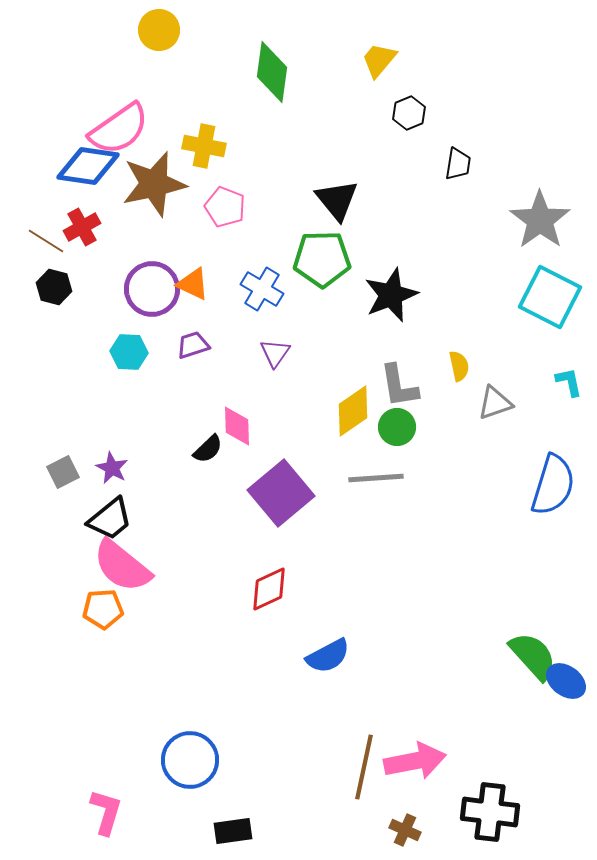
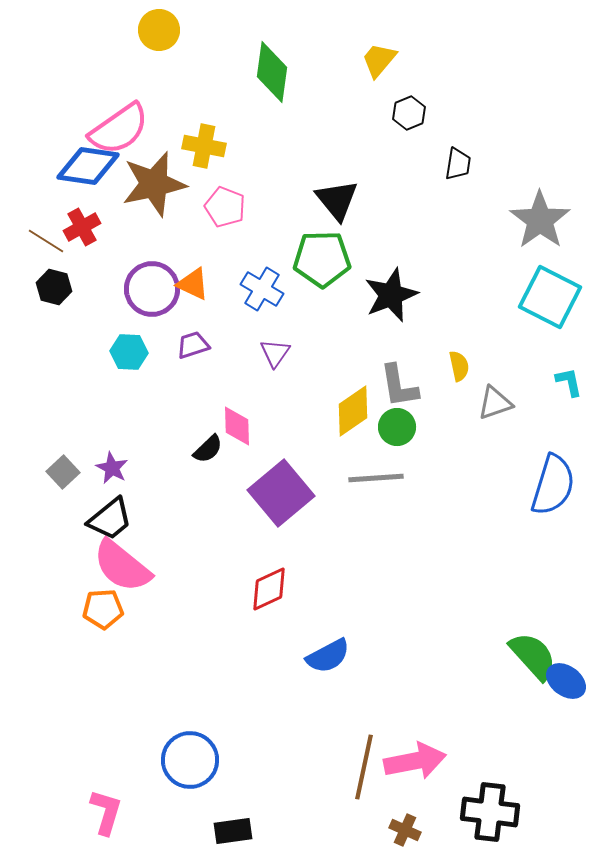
gray square at (63, 472): rotated 16 degrees counterclockwise
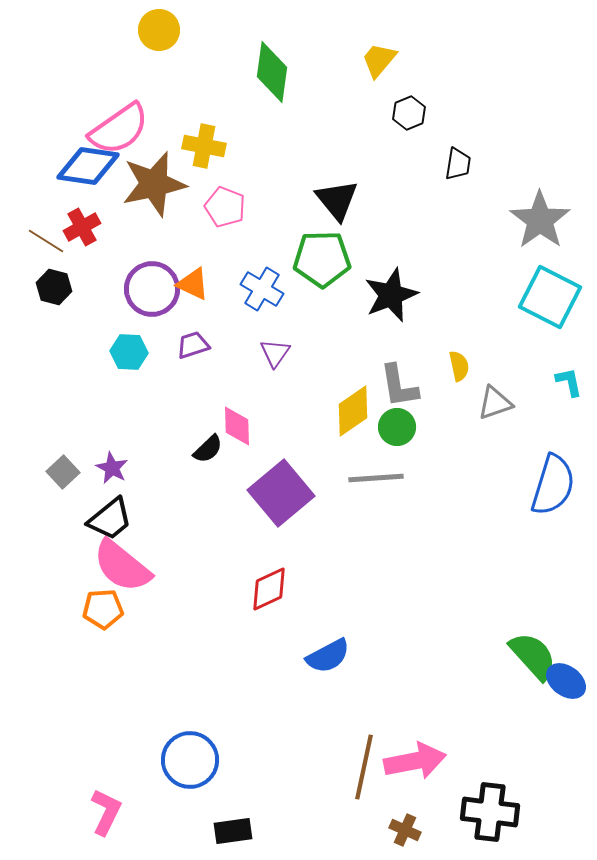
pink L-shape at (106, 812): rotated 9 degrees clockwise
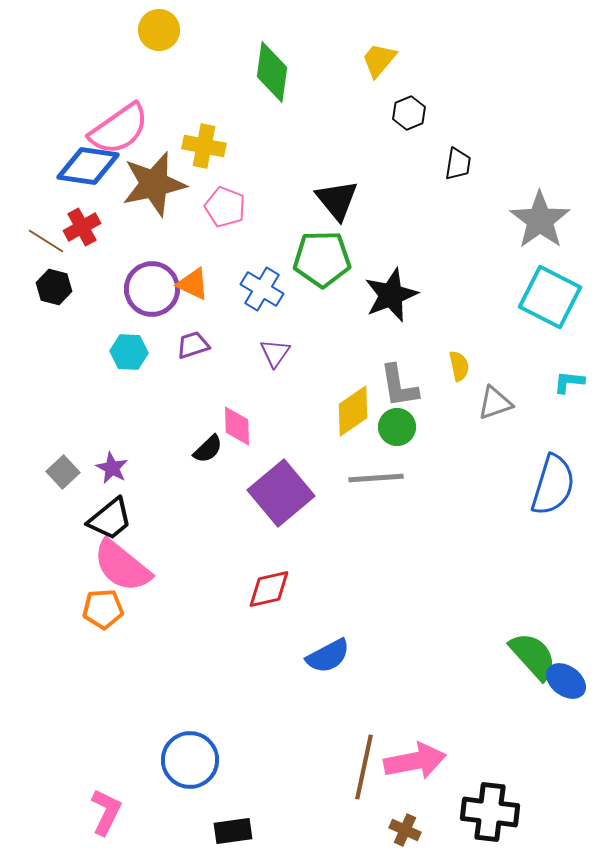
cyan L-shape at (569, 382): rotated 72 degrees counterclockwise
red diamond at (269, 589): rotated 12 degrees clockwise
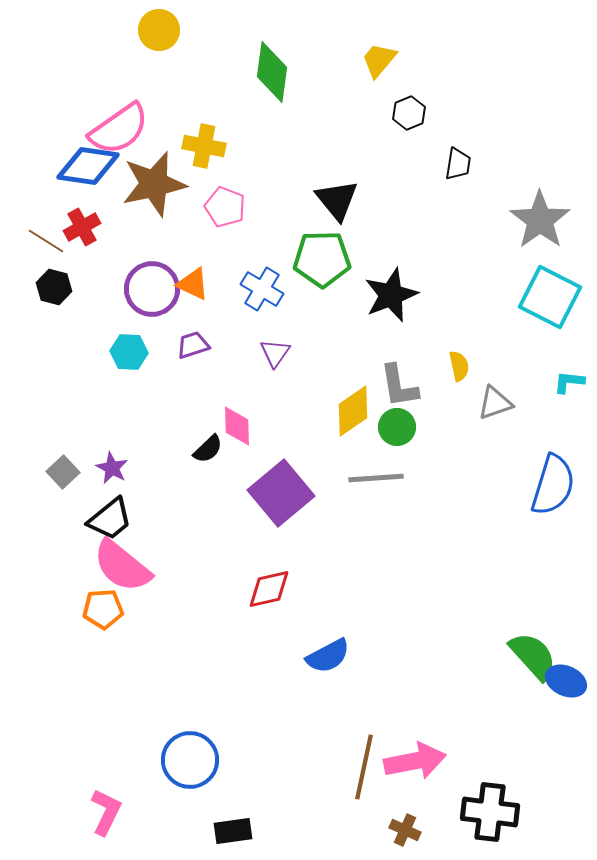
blue ellipse at (566, 681): rotated 12 degrees counterclockwise
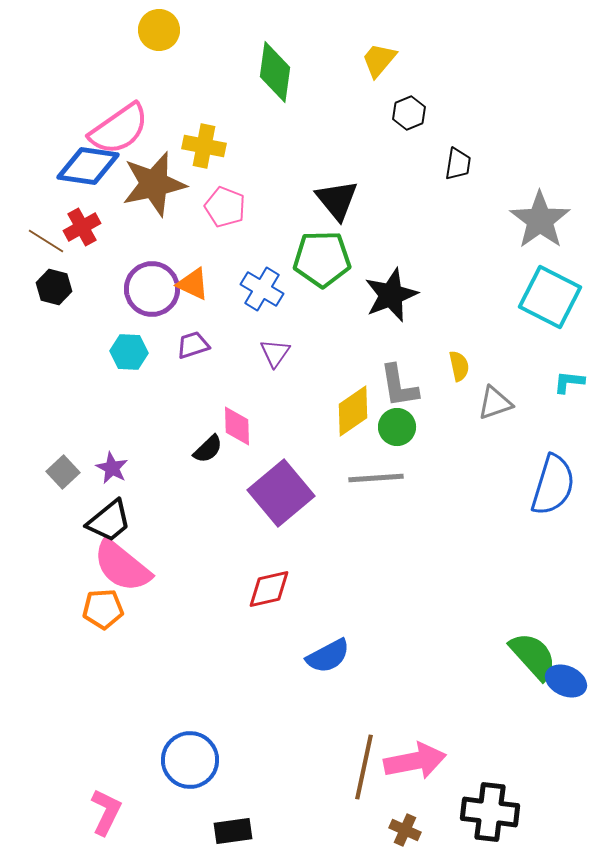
green diamond at (272, 72): moved 3 px right
black trapezoid at (110, 519): moved 1 px left, 2 px down
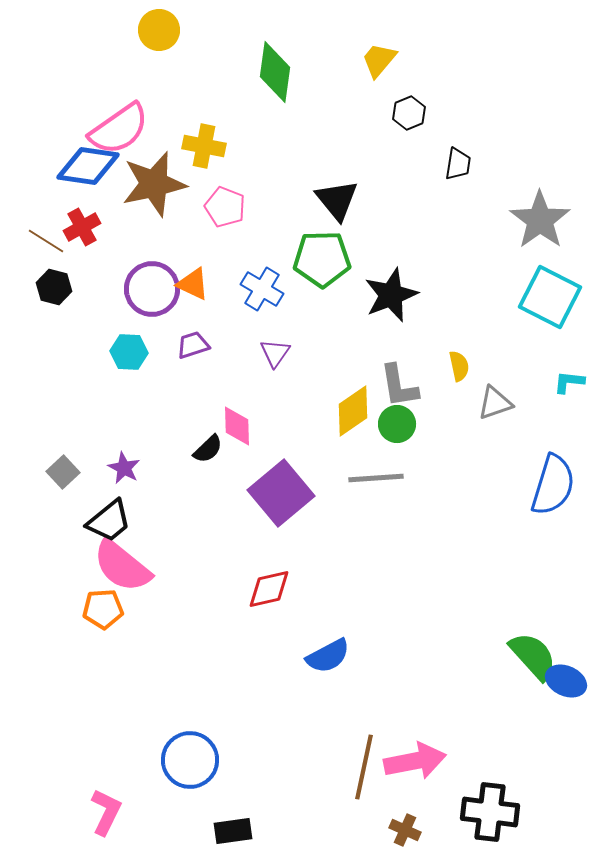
green circle at (397, 427): moved 3 px up
purple star at (112, 468): moved 12 px right
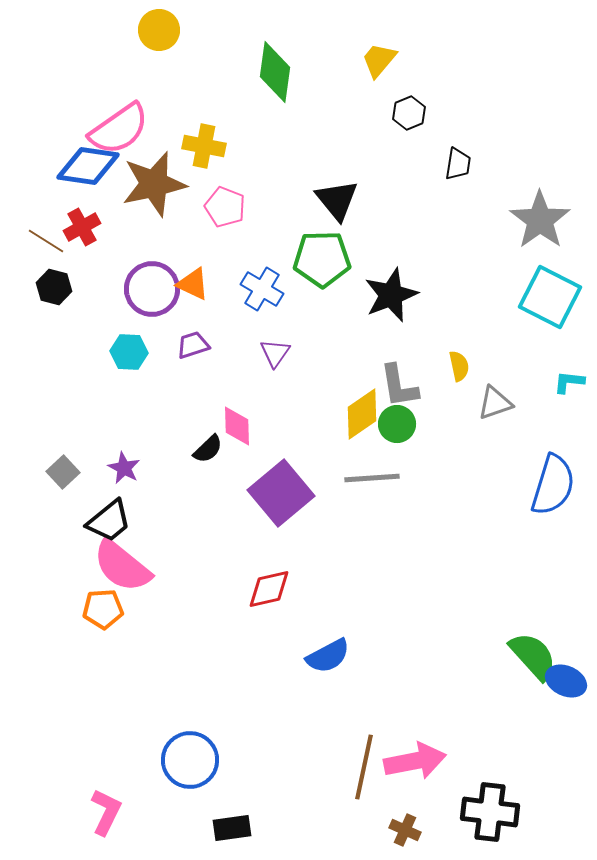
yellow diamond at (353, 411): moved 9 px right, 3 px down
gray line at (376, 478): moved 4 px left
black rectangle at (233, 831): moved 1 px left, 3 px up
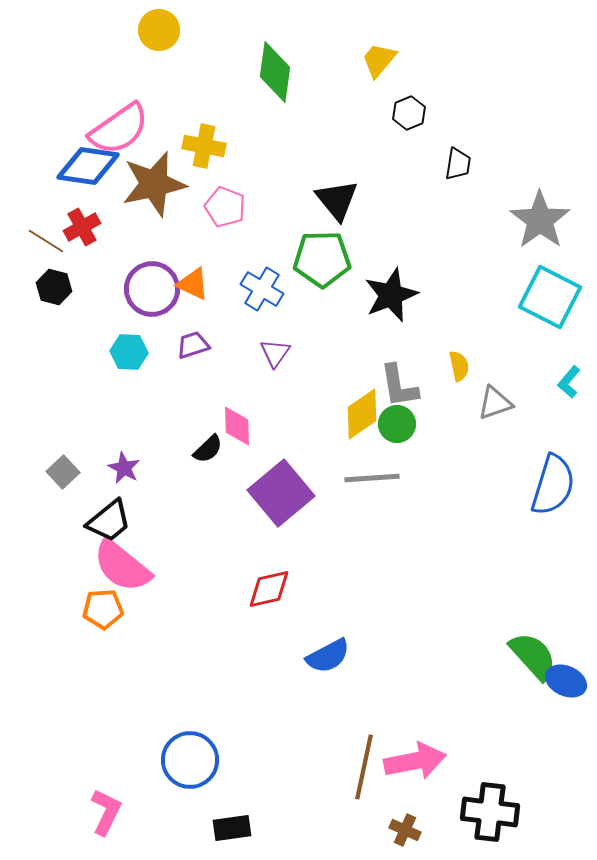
cyan L-shape at (569, 382): rotated 56 degrees counterclockwise
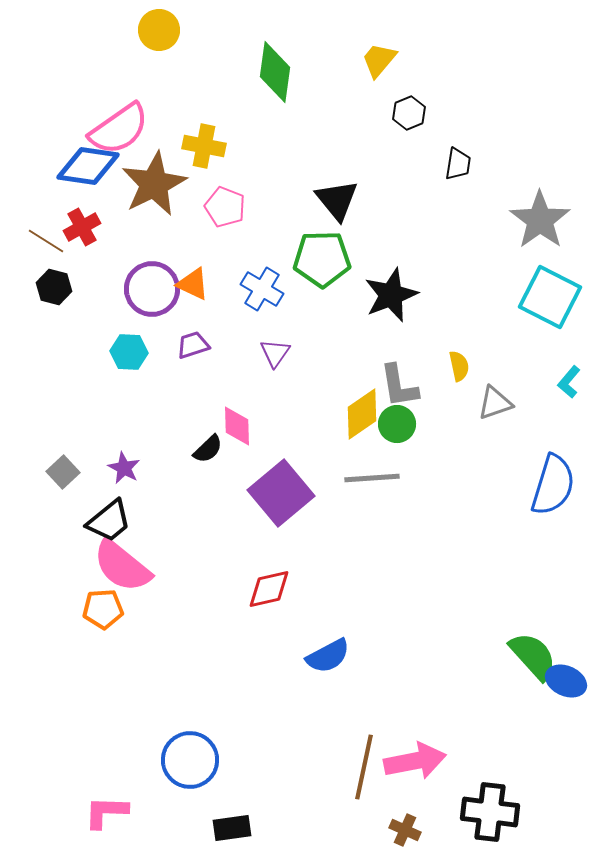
brown star at (154, 184): rotated 14 degrees counterclockwise
pink L-shape at (106, 812): rotated 114 degrees counterclockwise
